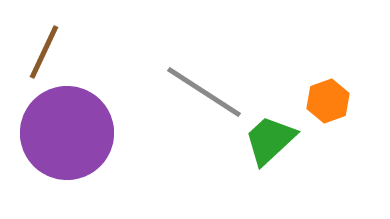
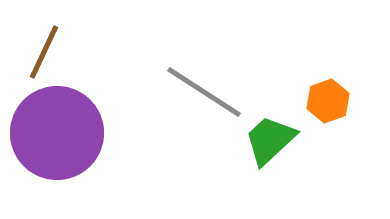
purple circle: moved 10 px left
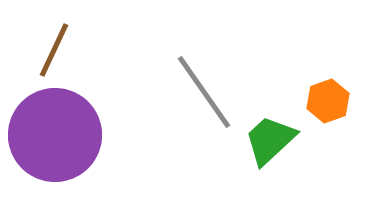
brown line: moved 10 px right, 2 px up
gray line: rotated 22 degrees clockwise
purple circle: moved 2 px left, 2 px down
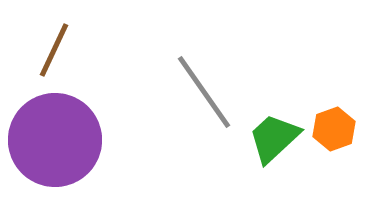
orange hexagon: moved 6 px right, 28 px down
purple circle: moved 5 px down
green trapezoid: moved 4 px right, 2 px up
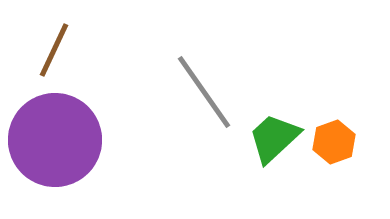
orange hexagon: moved 13 px down
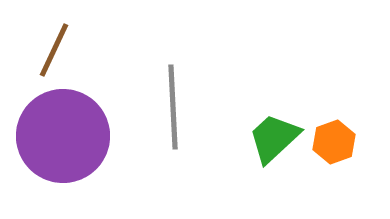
gray line: moved 31 px left, 15 px down; rotated 32 degrees clockwise
purple circle: moved 8 px right, 4 px up
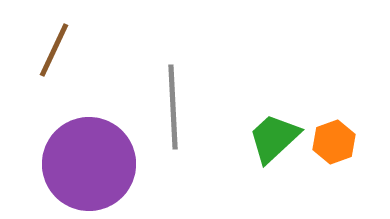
purple circle: moved 26 px right, 28 px down
